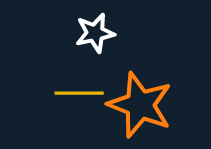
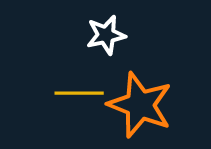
white star: moved 11 px right, 2 px down
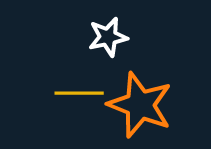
white star: moved 2 px right, 2 px down
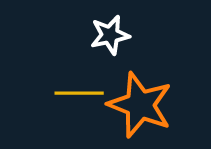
white star: moved 2 px right, 2 px up
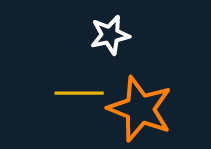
orange star: moved 4 px down
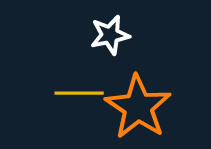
orange star: moved 2 px left, 2 px up; rotated 12 degrees clockwise
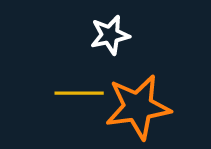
orange star: rotated 30 degrees clockwise
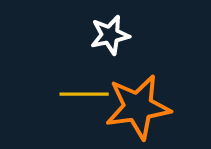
yellow line: moved 5 px right, 1 px down
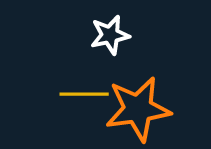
orange star: moved 2 px down
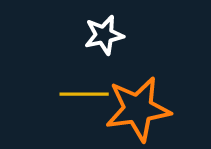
white star: moved 6 px left
